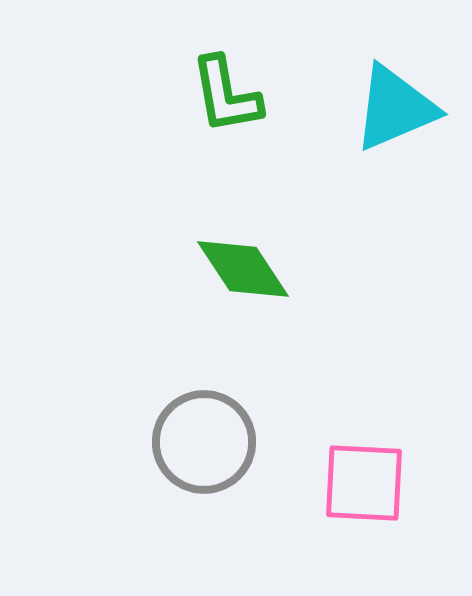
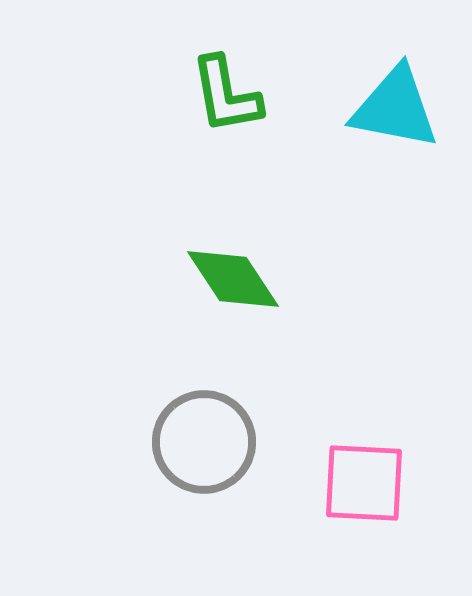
cyan triangle: rotated 34 degrees clockwise
green diamond: moved 10 px left, 10 px down
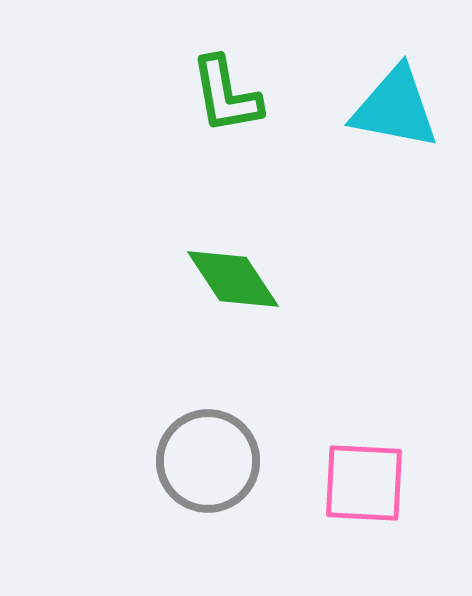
gray circle: moved 4 px right, 19 px down
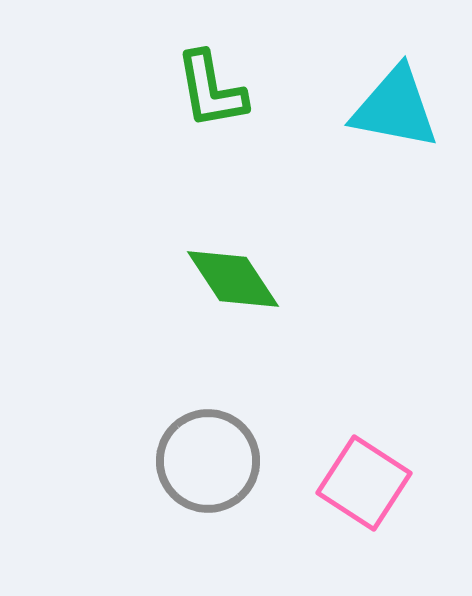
green L-shape: moved 15 px left, 5 px up
pink square: rotated 30 degrees clockwise
